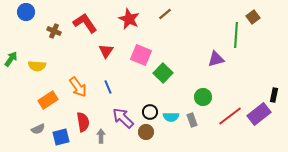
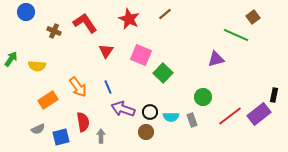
green line: rotated 70 degrees counterclockwise
purple arrow: moved 9 px up; rotated 25 degrees counterclockwise
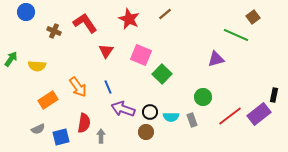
green square: moved 1 px left, 1 px down
red semicircle: moved 1 px right, 1 px down; rotated 18 degrees clockwise
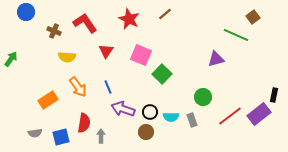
yellow semicircle: moved 30 px right, 9 px up
gray semicircle: moved 3 px left, 4 px down; rotated 16 degrees clockwise
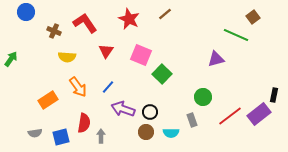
blue line: rotated 64 degrees clockwise
cyan semicircle: moved 16 px down
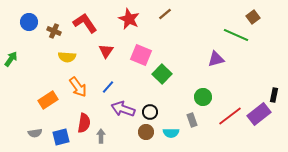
blue circle: moved 3 px right, 10 px down
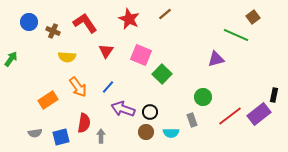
brown cross: moved 1 px left
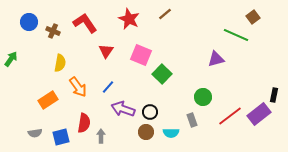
yellow semicircle: moved 7 px left, 6 px down; rotated 84 degrees counterclockwise
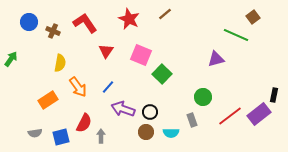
red semicircle: rotated 18 degrees clockwise
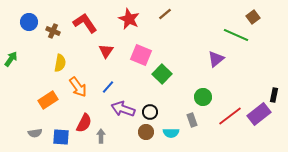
purple triangle: rotated 24 degrees counterclockwise
blue square: rotated 18 degrees clockwise
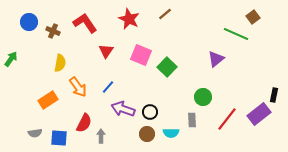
green line: moved 1 px up
green square: moved 5 px right, 7 px up
red line: moved 3 px left, 3 px down; rotated 15 degrees counterclockwise
gray rectangle: rotated 16 degrees clockwise
brown circle: moved 1 px right, 2 px down
blue square: moved 2 px left, 1 px down
